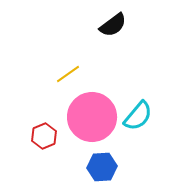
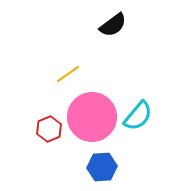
red hexagon: moved 5 px right, 7 px up
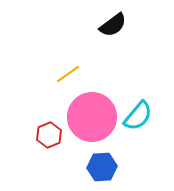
red hexagon: moved 6 px down
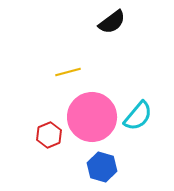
black semicircle: moved 1 px left, 3 px up
yellow line: moved 2 px up; rotated 20 degrees clockwise
blue hexagon: rotated 20 degrees clockwise
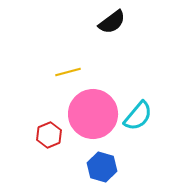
pink circle: moved 1 px right, 3 px up
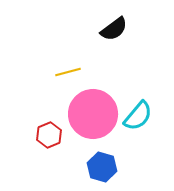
black semicircle: moved 2 px right, 7 px down
